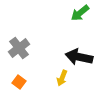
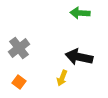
green arrow: rotated 42 degrees clockwise
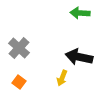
gray cross: rotated 10 degrees counterclockwise
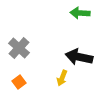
orange square: rotated 16 degrees clockwise
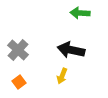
gray cross: moved 1 px left, 2 px down
black arrow: moved 8 px left, 7 px up
yellow arrow: moved 2 px up
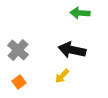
black arrow: moved 1 px right
yellow arrow: rotated 21 degrees clockwise
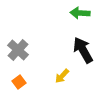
black arrow: moved 11 px right; rotated 48 degrees clockwise
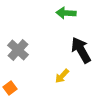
green arrow: moved 14 px left
black arrow: moved 2 px left
orange square: moved 9 px left, 6 px down
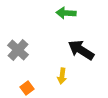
black arrow: rotated 28 degrees counterclockwise
yellow arrow: rotated 35 degrees counterclockwise
orange square: moved 17 px right
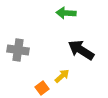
gray cross: rotated 35 degrees counterclockwise
yellow arrow: rotated 140 degrees counterclockwise
orange square: moved 15 px right
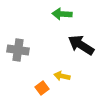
green arrow: moved 4 px left, 1 px down
black arrow: moved 5 px up
yellow arrow: rotated 126 degrees counterclockwise
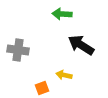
yellow arrow: moved 2 px right, 1 px up
orange square: rotated 16 degrees clockwise
